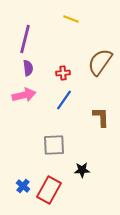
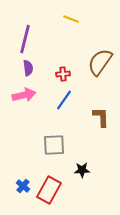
red cross: moved 1 px down
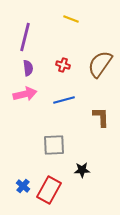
purple line: moved 2 px up
brown semicircle: moved 2 px down
red cross: moved 9 px up; rotated 24 degrees clockwise
pink arrow: moved 1 px right, 1 px up
blue line: rotated 40 degrees clockwise
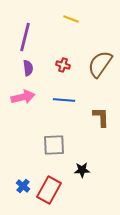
pink arrow: moved 2 px left, 3 px down
blue line: rotated 20 degrees clockwise
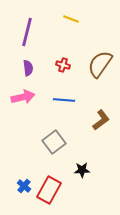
purple line: moved 2 px right, 5 px up
brown L-shape: moved 3 px down; rotated 55 degrees clockwise
gray square: moved 3 px up; rotated 35 degrees counterclockwise
blue cross: moved 1 px right
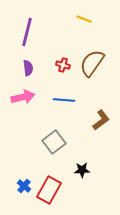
yellow line: moved 13 px right
brown semicircle: moved 8 px left, 1 px up
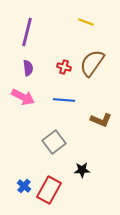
yellow line: moved 2 px right, 3 px down
red cross: moved 1 px right, 2 px down
pink arrow: rotated 40 degrees clockwise
brown L-shape: rotated 60 degrees clockwise
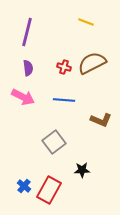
brown semicircle: rotated 28 degrees clockwise
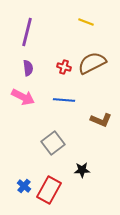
gray square: moved 1 px left, 1 px down
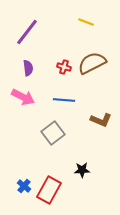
purple line: rotated 24 degrees clockwise
gray square: moved 10 px up
